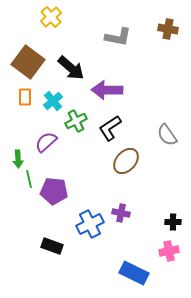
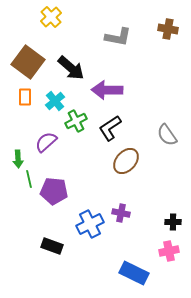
cyan cross: moved 2 px right
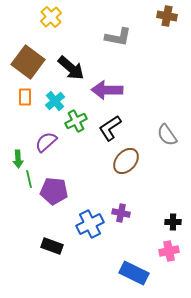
brown cross: moved 1 px left, 13 px up
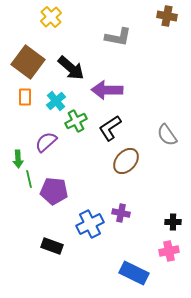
cyan cross: moved 1 px right
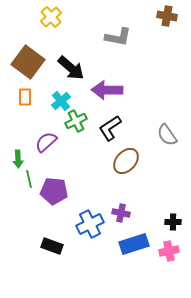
cyan cross: moved 5 px right
blue rectangle: moved 29 px up; rotated 44 degrees counterclockwise
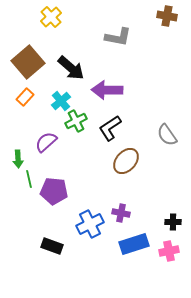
brown square: rotated 12 degrees clockwise
orange rectangle: rotated 42 degrees clockwise
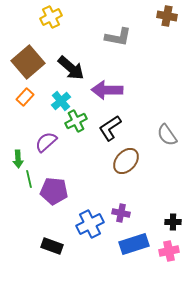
yellow cross: rotated 15 degrees clockwise
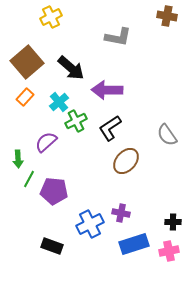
brown square: moved 1 px left
cyan cross: moved 2 px left, 1 px down
green line: rotated 42 degrees clockwise
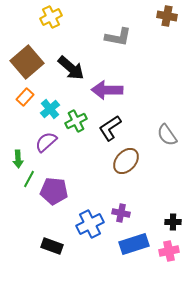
cyan cross: moved 9 px left, 7 px down
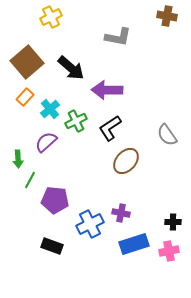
green line: moved 1 px right, 1 px down
purple pentagon: moved 1 px right, 9 px down
